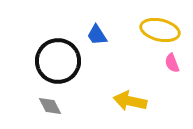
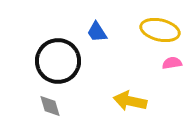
blue trapezoid: moved 3 px up
pink semicircle: rotated 102 degrees clockwise
gray diamond: rotated 10 degrees clockwise
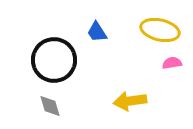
black circle: moved 4 px left, 1 px up
yellow arrow: rotated 20 degrees counterclockwise
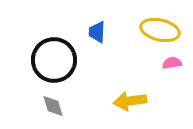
blue trapezoid: rotated 35 degrees clockwise
gray diamond: moved 3 px right
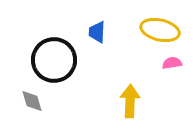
yellow arrow: rotated 100 degrees clockwise
gray diamond: moved 21 px left, 5 px up
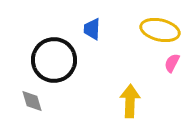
blue trapezoid: moved 5 px left, 3 px up
pink semicircle: rotated 54 degrees counterclockwise
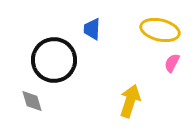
yellow arrow: rotated 16 degrees clockwise
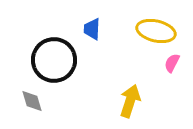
yellow ellipse: moved 4 px left, 1 px down
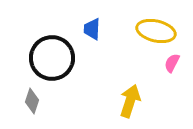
black circle: moved 2 px left, 2 px up
gray diamond: rotated 35 degrees clockwise
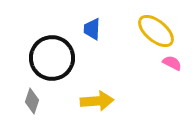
yellow ellipse: rotated 27 degrees clockwise
pink semicircle: rotated 90 degrees clockwise
yellow arrow: moved 33 px left; rotated 68 degrees clockwise
